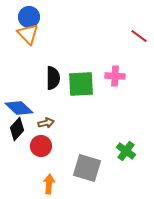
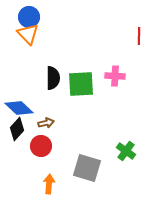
red line: rotated 54 degrees clockwise
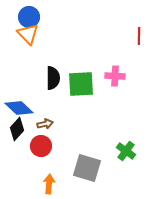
brown arrow: moved 1 px left, 1 px down
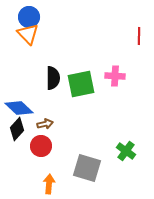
green square: rotated 8 degrees counterclockwise
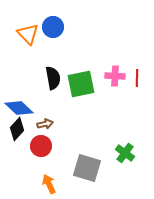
blue circle: moved 24 px right, 10 px down
red line: moved 2 px left, 42 px down
black semicircle: rotated 10 degrees counterclockwise
green cross: moved 1 px left, 2 px down
orange arrow: rotated 30 degrees counterclockwise
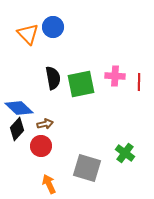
red line: moved 2 px right, 4 px down
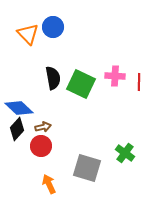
green square: rotated 36 degrees clockwise
brown arrow: moved 2 px left, 3 px down
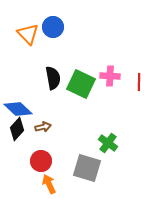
pink cross: moved 5 px left
blue diamond: moved 1 px left, 1 px down
red circle: moved 15 px down
green cross: moved 17 px left, 10 px up
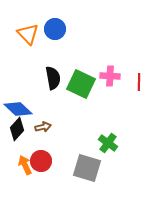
blue circle: moved 2 px right, 2 px down
orange arrow: moved 24 px left, 19 px up
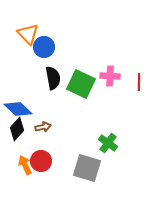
blue circle: moved 11 px left, 18 px down
